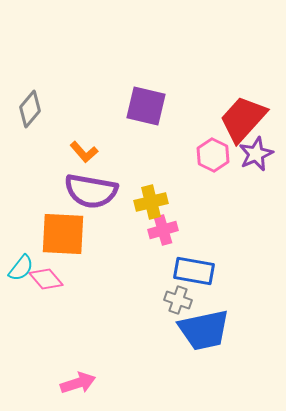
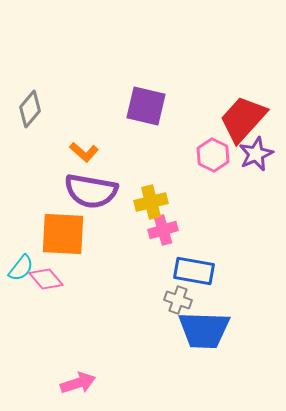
orange L-shape: rotated 8 degrees counterclockwise
blue trapezoid: rotated 14 degrees clockwise
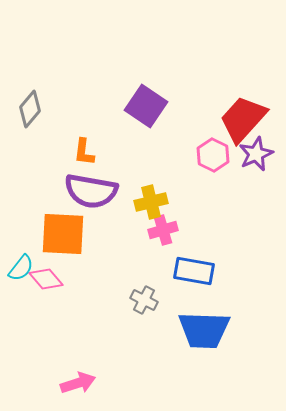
purple square: rotated 21 degrees clockwise
orange L-shape: rotated 56 degrees clockwise
gray cross: moved 34 px left; rotated 8 degrees clockwise
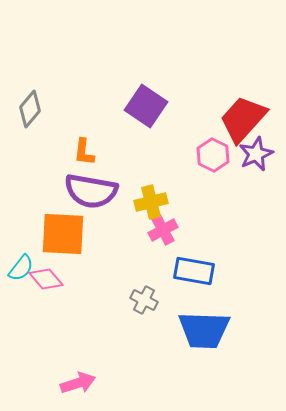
pink cross: rotated 12 degrees counterclockwise
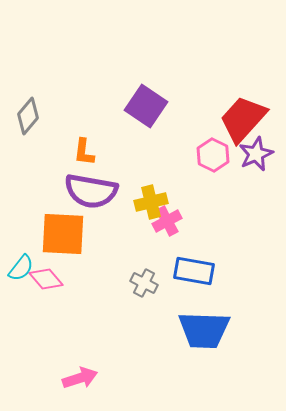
gray diamond: moved 2 px left, 7 px down
pink cross: moved 4 px right, 9 px up
gray cross: moved 17 px up
pink arrow: moved 2 px right, 5 px up
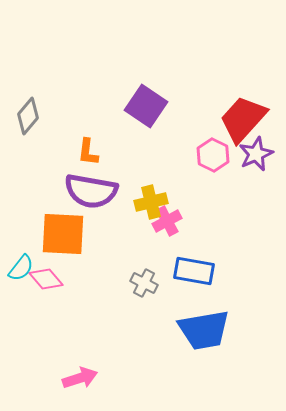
orange L-shape: moved 4 px right
blue trapezoid: rotated 12 degrees counterclockwise
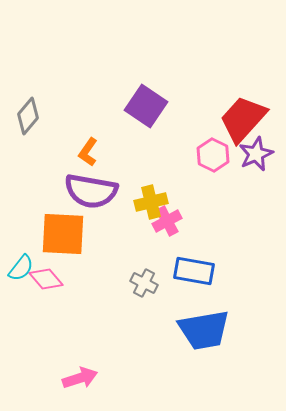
orange L-shape: rotated 28 degrees clockwise
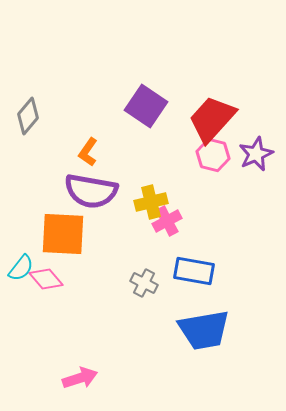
red trapezoid: moved 31 px left
pink hexagon: rotated 12 degrees counterclockwise
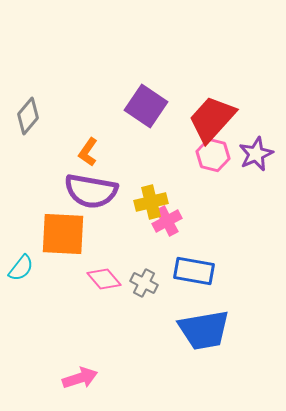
pink diamond: moved 58 px right
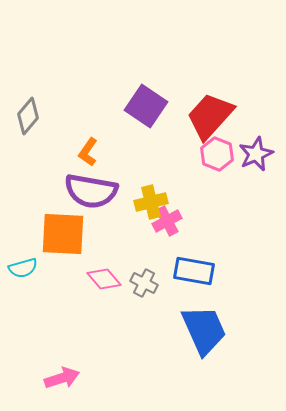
red trapezoid: moved 2 px left, 3 px up
pink hexagon: moved 4 px right, 1 px up; rotated 8 degrees clockwise
cyan semicircle: moved 2 px right; rotated 36 degrees clockwise
blue trapezoid: rotated 104 degrees counterclockwise
pink arrow: moved 18 px left
